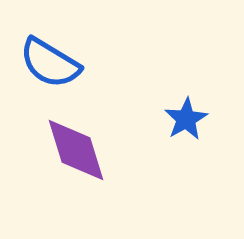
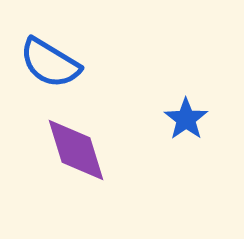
blue star: rotated 6 degrees counterclockwise
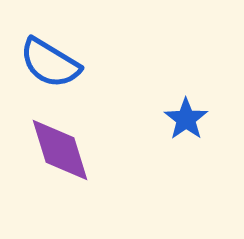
purple diamond: moved 16 px left
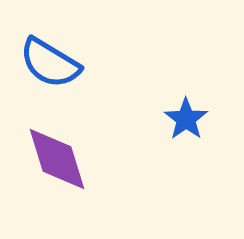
purple diamond: moved 3 px left, 9 px down
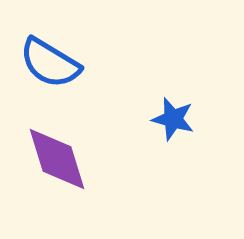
blue star: moved 13 px left; rotated 21 degrees counterclockwise
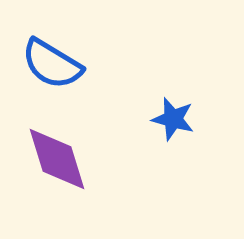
blue semicircle: moved 2 px right, 1 px down
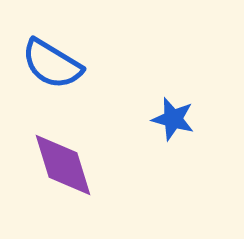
purple diamond: moved 6 px right, 6 px down
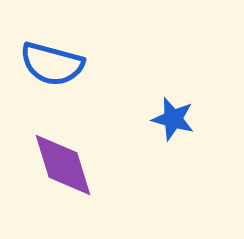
blue semicircle: rotated 16 degrees counterclockwise
